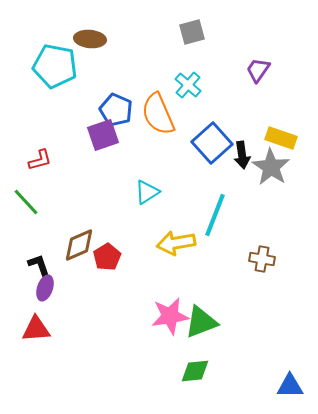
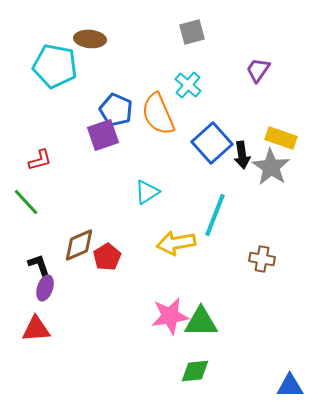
green triangle: rotated 21 degrees clockwise
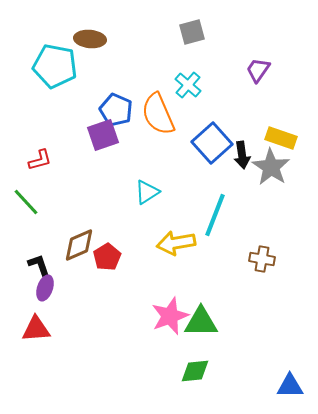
pink star: rotated 12 degrees counterclockwise
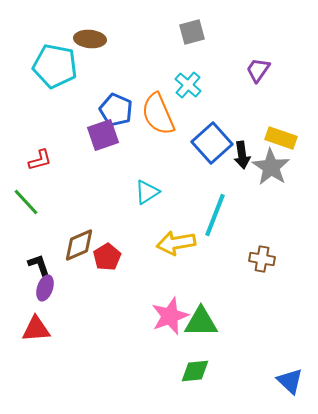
blue triangle: moved 5 px up; rotated 44 degrees clockwise
